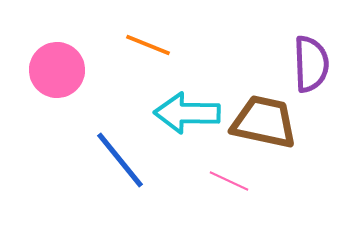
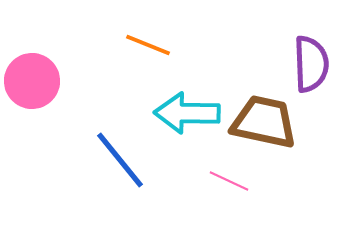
pink circle: moved 25 px left, 11 px down
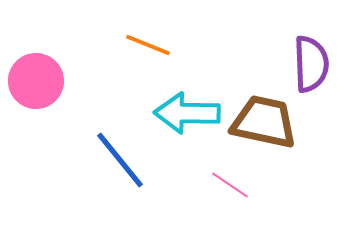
pink circle: moved 4 px right
pink line: moved 1 px right, 4 px down; rotated 9 degrees clockwise
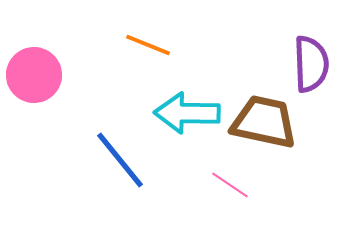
pink circle: moved 2 px left, 6 px up
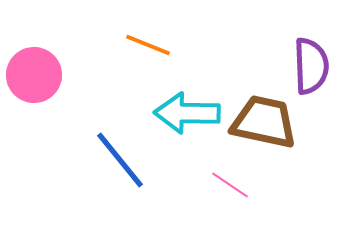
purple semicircle: moved 2 px down
